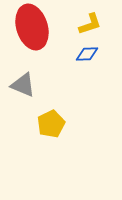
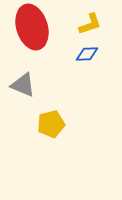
yellow pentagon: rotated 12 degrees clockwise
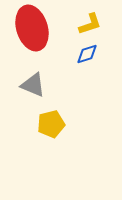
red ellipse: moved 1 px down
blue diamond: rotated 15 degrees counterclockwise
gray triangle: moved 10 px right
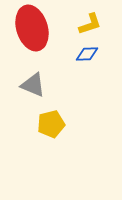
blue diamond: rotated 15 degrees clockwise
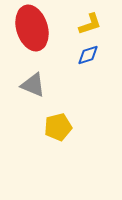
blue diamond: moved 1 px right, 1 px down; rotated 15 degrees counterclockwise
yellow pentagon: moved 7 px right, 3 px down
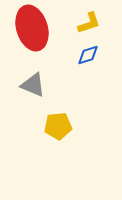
yellow L-shape: moved 1 px left, 1 px up
yellow pentagon: moved 1 px up; rotated 8 degrees clockwise
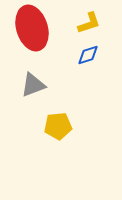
gray triangle: rotated 44 degrees counterclockwise
